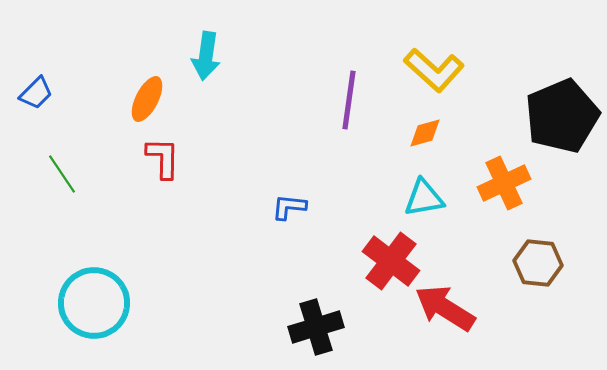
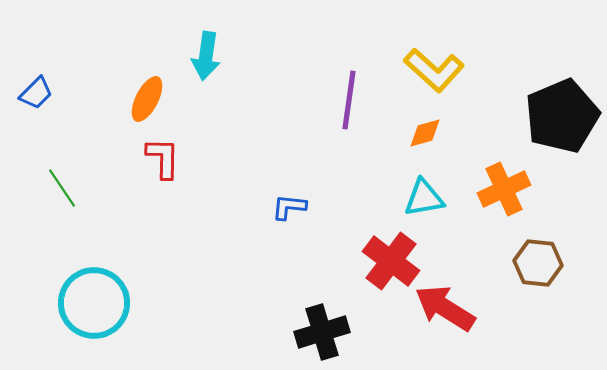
green line: moved 14 px down
orange cross: moved 6 px down
black cross: moved 6 px right, 5 px down
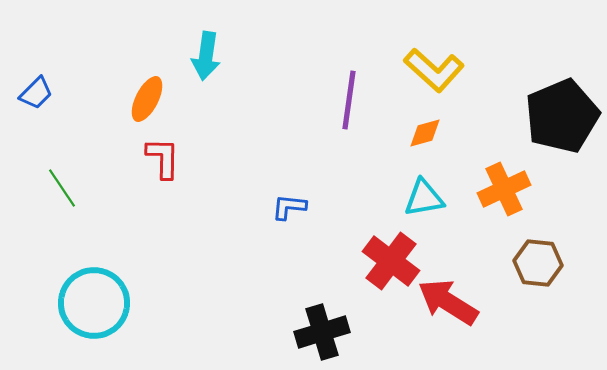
red arrow: moved 3 px right, 6 px up
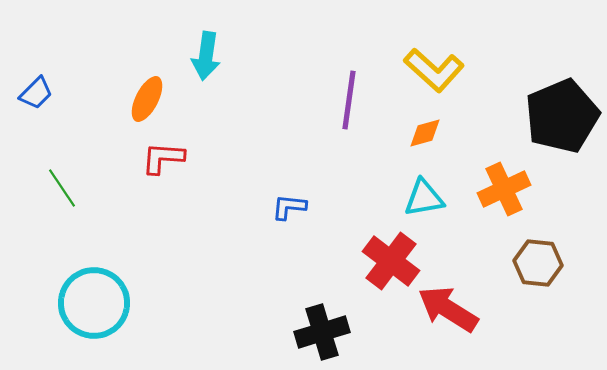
red L-shape: rotated 87 degrees counterclockwise
red arrow: moved 7 px down
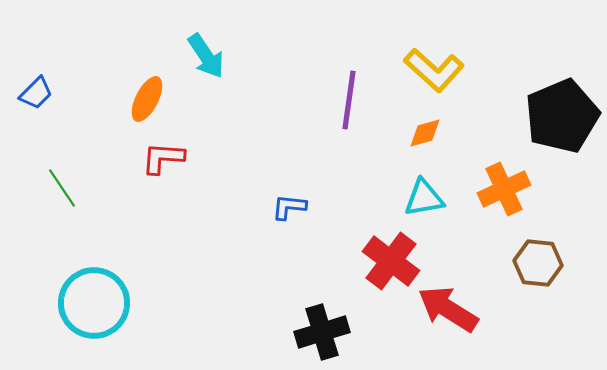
cyan arrow: rotated 42 degrees counterclockwise
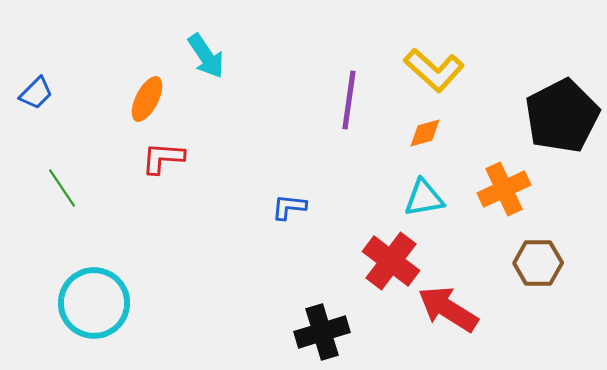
black pentagon: rotated 4 degrees counterclockwise
brown hexagon: rotated 6 degrees counterclockwise
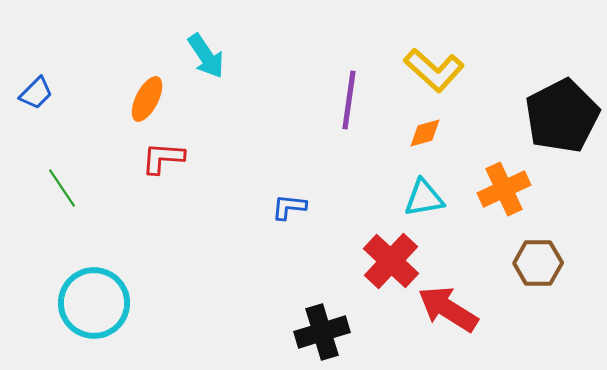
red cross: rotated 6 degrees clockwise
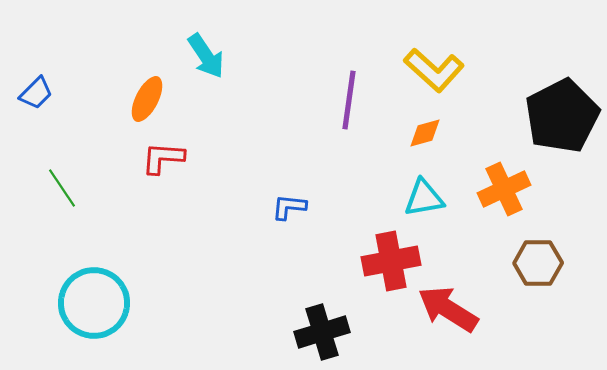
red cross: rotated 36 degrees clockwise
